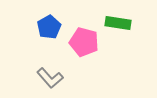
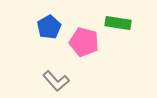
gray L-shape: moved 6 px right, 3 px down
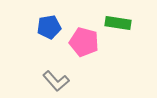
blue pentagon: rotated 20 degrees clockwise
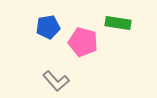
blue pentagon: moved 1 px left
pink pentagon: moved 1 px left
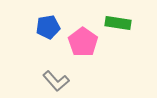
pink pentagon: rotated 20 degrees clockwise
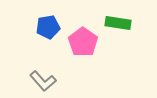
gray L-shape: moved 13 px left
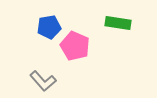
blue pentagon: moved 1 px right
pink pentagon: moved 8 px left, 4 px down; rotated 12 degrees counterclockwise
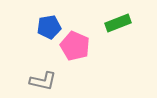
green rectangle: rotated 30 degrees counterclockwise
gray L-shape: rotated 36 degrees counterclockwise
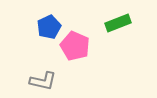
blue pentagon: rotated 15 degrees counterclockwise
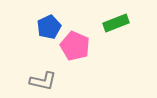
green rectangle: moved 2 px left
